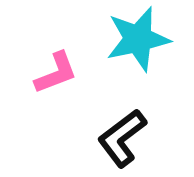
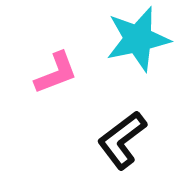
black L-shape: moved 2 px down
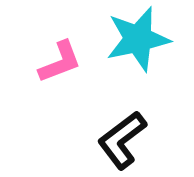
pink L-shape: moved 4 px right, 11 px up
